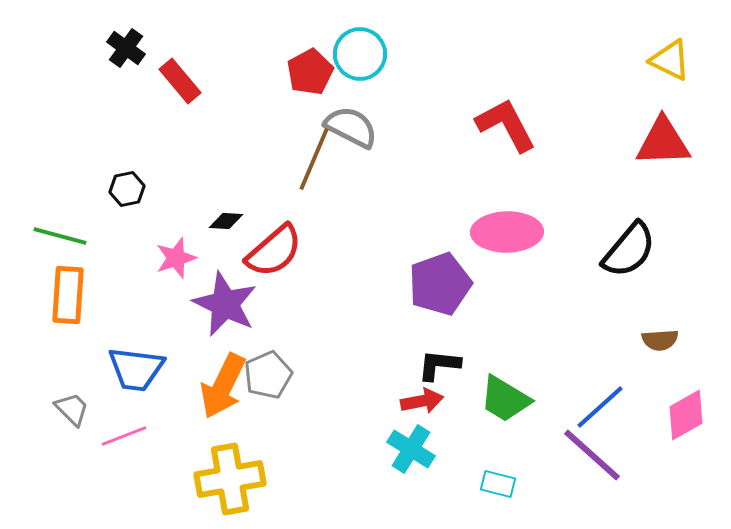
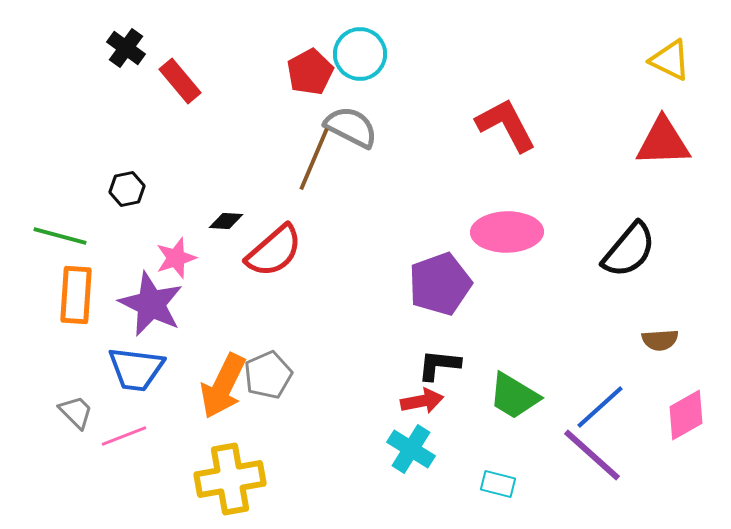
orange rectangle: moved 8 px right
purple star: moved 74 px left
green trapezoid: moved 9 px right, 3 px up
gray trapezoid: moved 4 px right, 3 px down
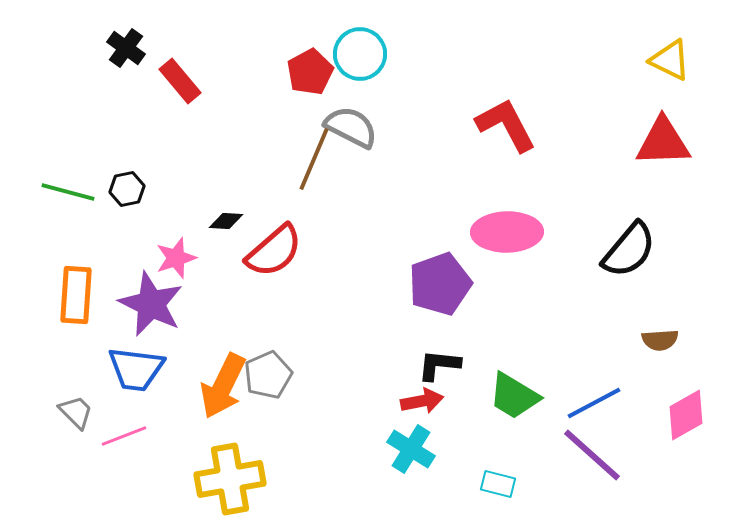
green line: moved 8 px right, 44 px up
blue line: moved 6 px left, 4 px up; rotated 14 degrees clockwise
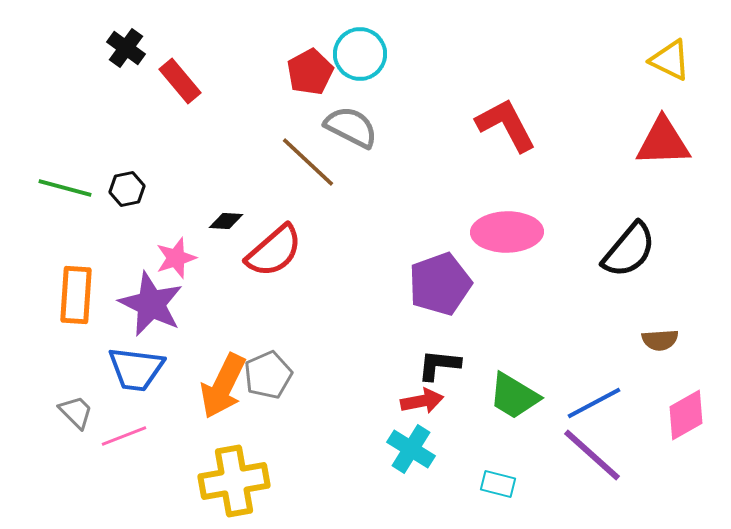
brown line: moved 6 px left, 3 px down; rotated 70 degrees counterclockwise
green line: moved 3 px left, 4 px up
yellow cross: moved 4 px right, 2 px down
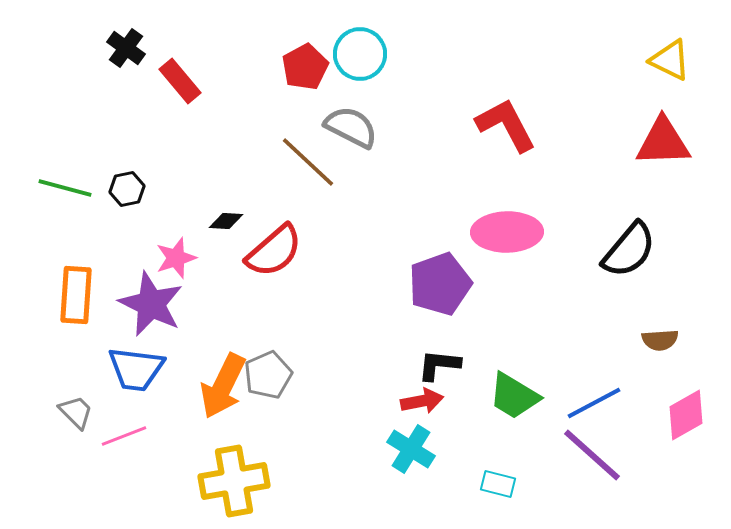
red pentagon: moved 5 px left, 5 px up
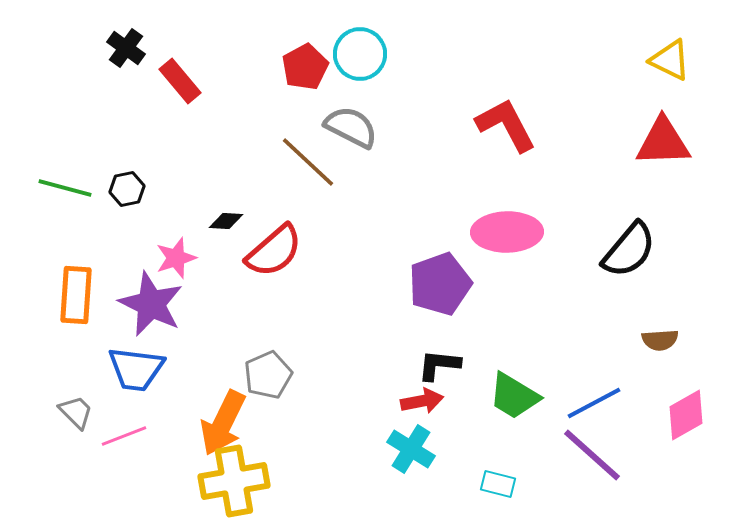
orange arrow: moved 37 px down
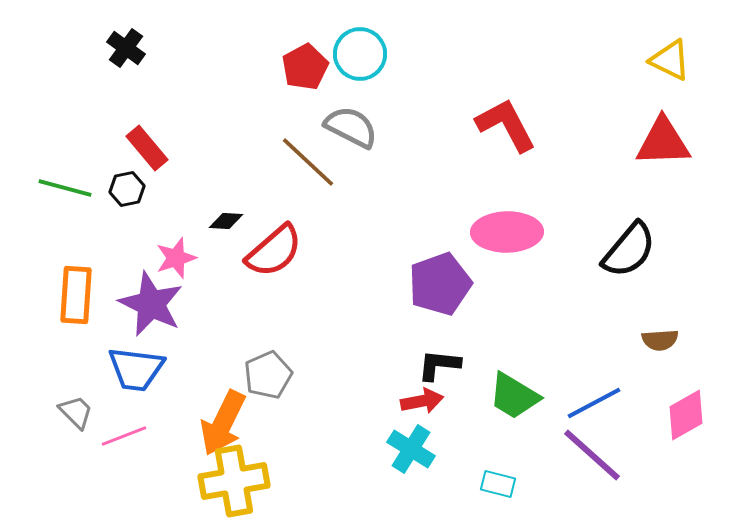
red rectangle: moved 33 px left, 67 px down
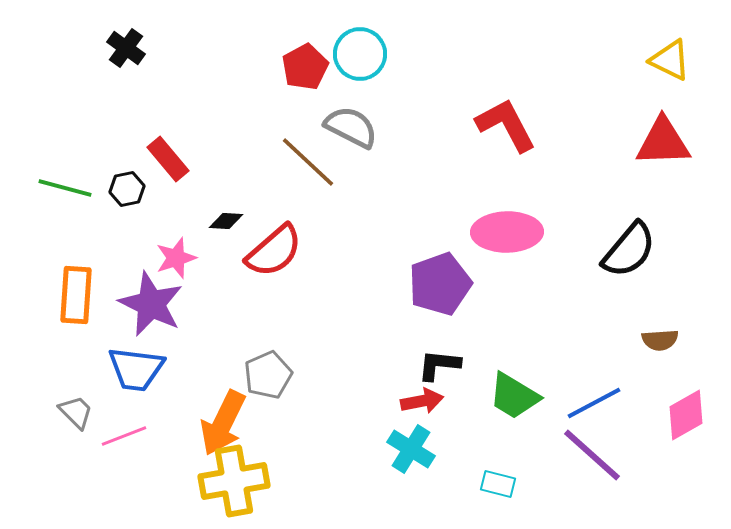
red rectangle: moved 21 px right, 11 px down
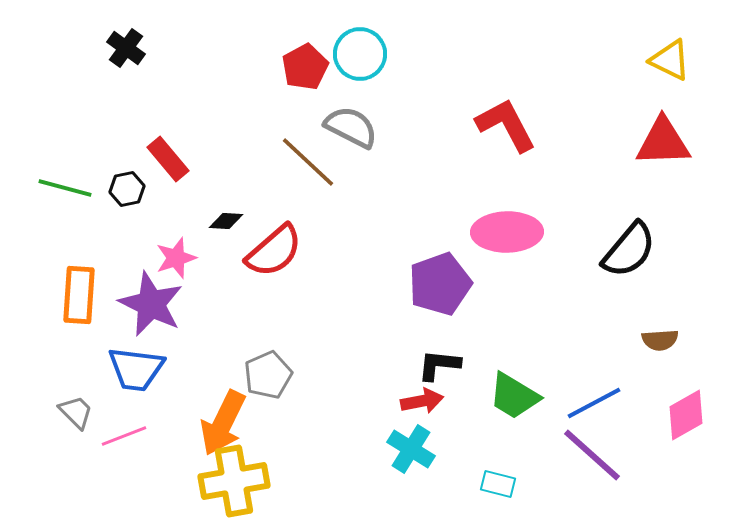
orange rectangle: moved 3 px right
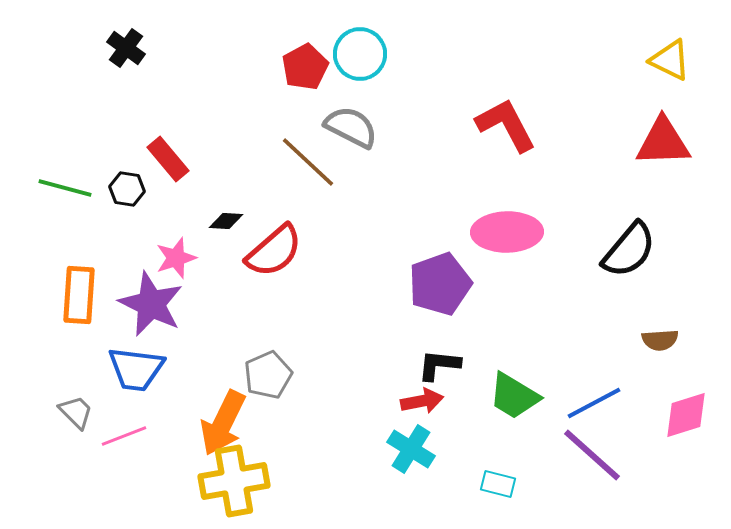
black hexagon: rotated 20 degrees clockwise
pink diamond: rotated 12 degrees clockwise
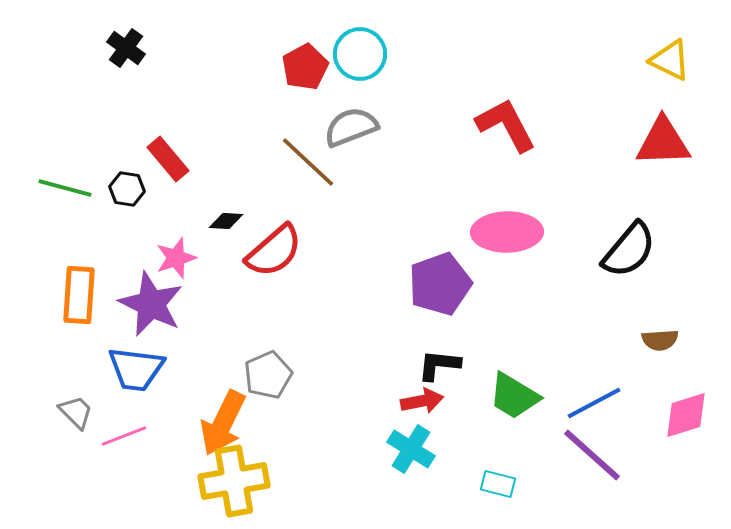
gray semicircle: rotated 48 degrees counterclockwise
